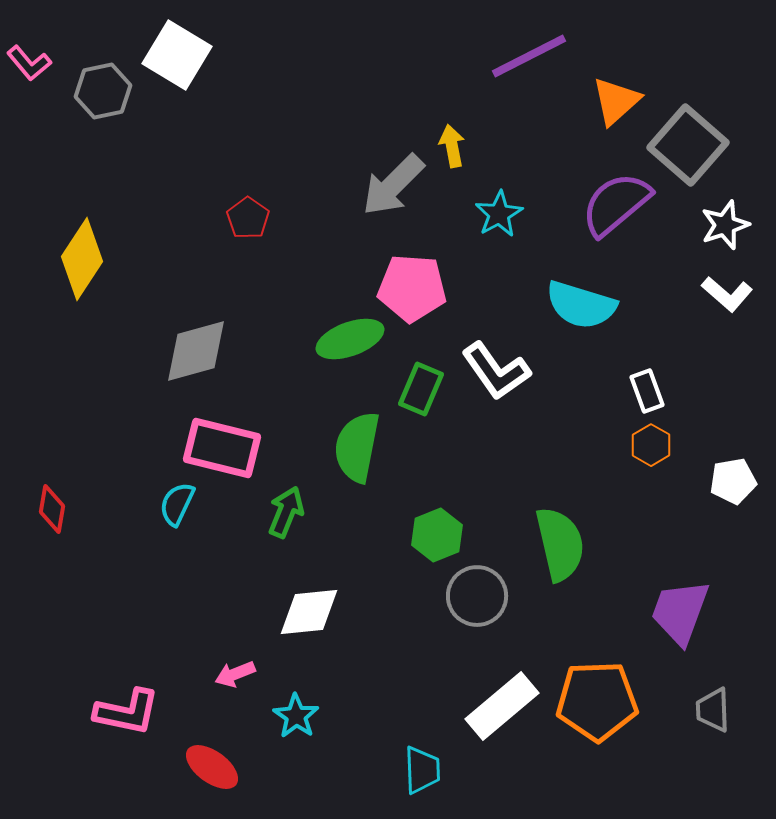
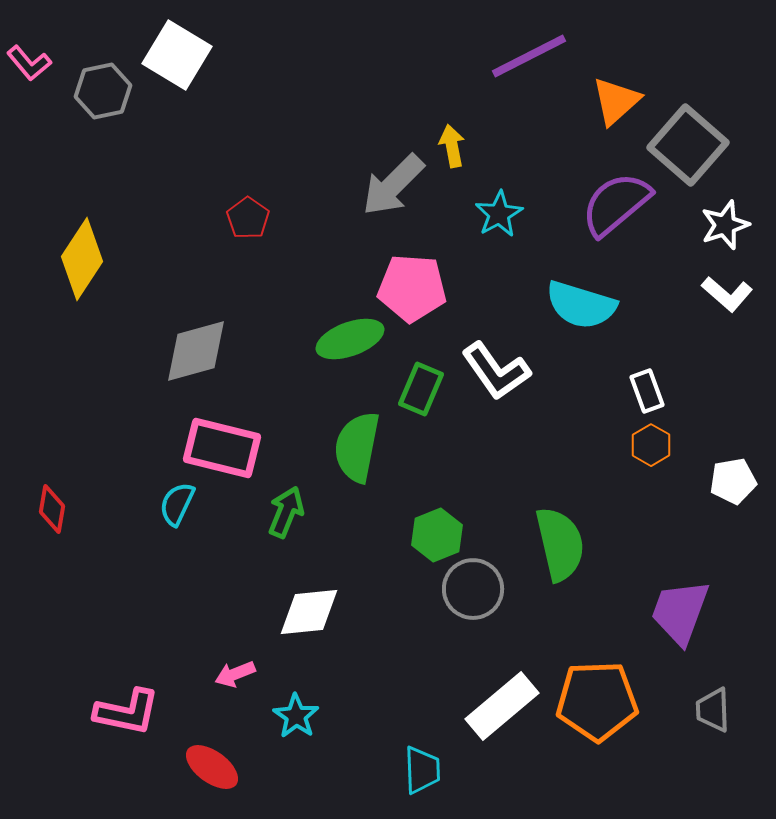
gray circle at (477, 596): moved 4 px left, 7 px up
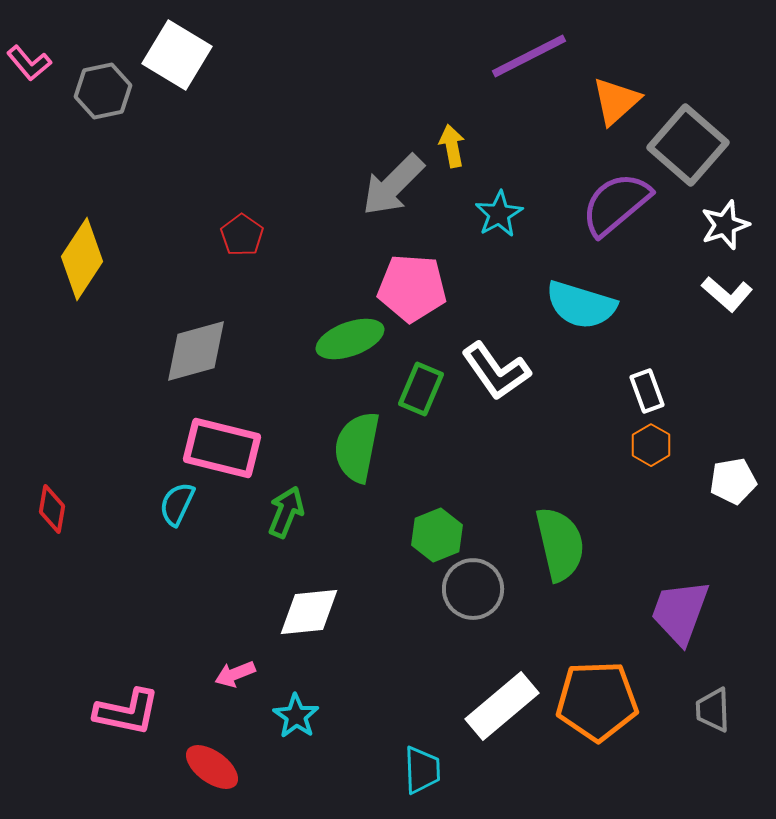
red pentagon at (248, 218): moved 6 px left, 17 px down
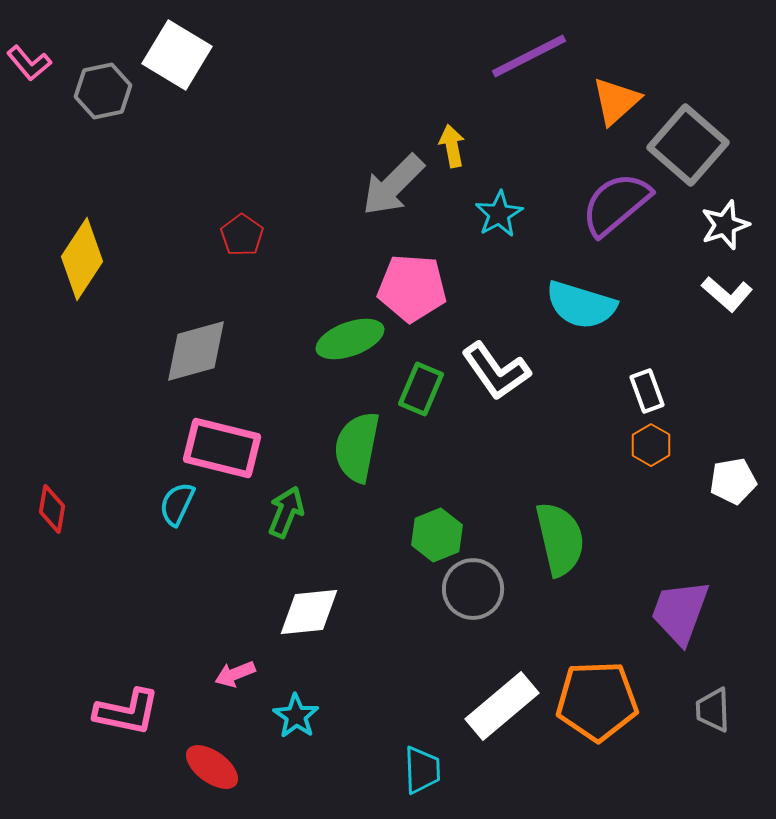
green semicircle at (560, 544): moved 5 px up
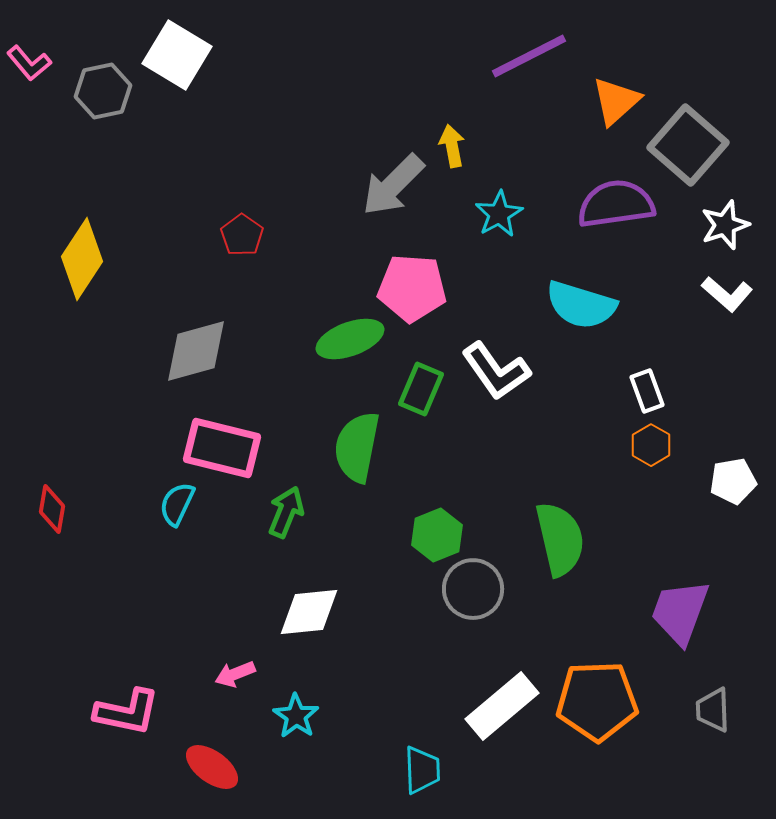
purple semicircle at (616, 204): rotated 32 degrees clockwise
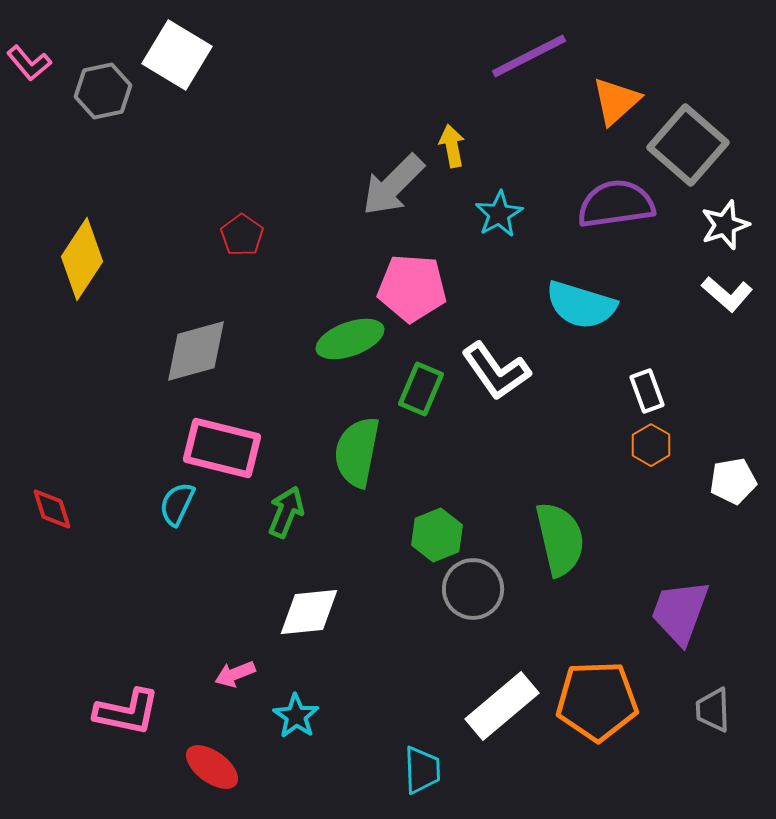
green semicircle at (357, 447): moved 5 px down
red diamond at (52, 509): rotated 27 degrees counterclockwise
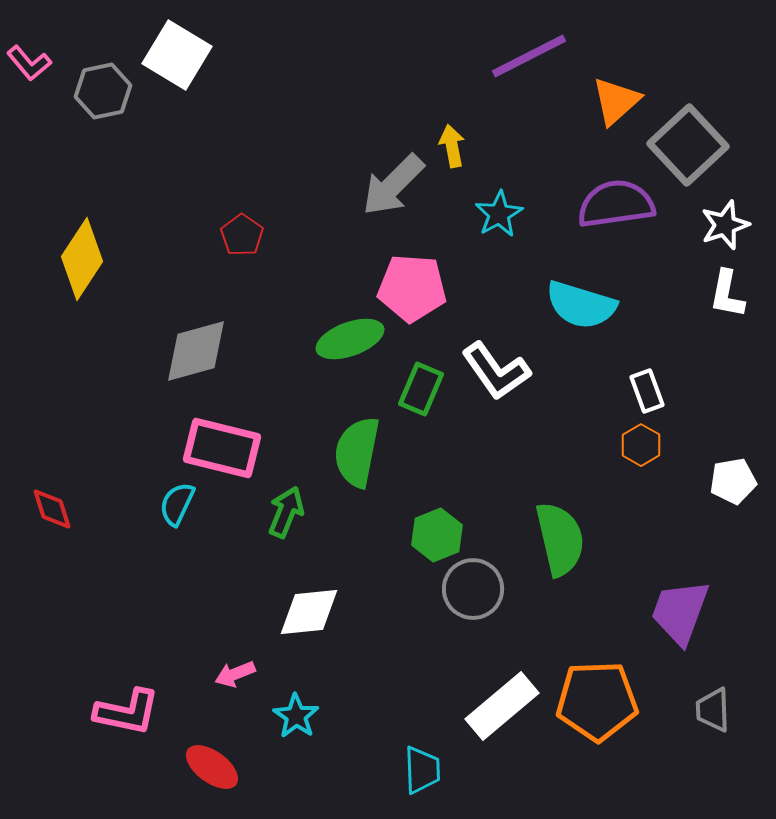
gray square at (688, 145): rotated 6 degrees clockwise
white L-shape at (727, 294): rotated 60 degrees clockwise
orange hexagon at (651, 445): moved 10 px left
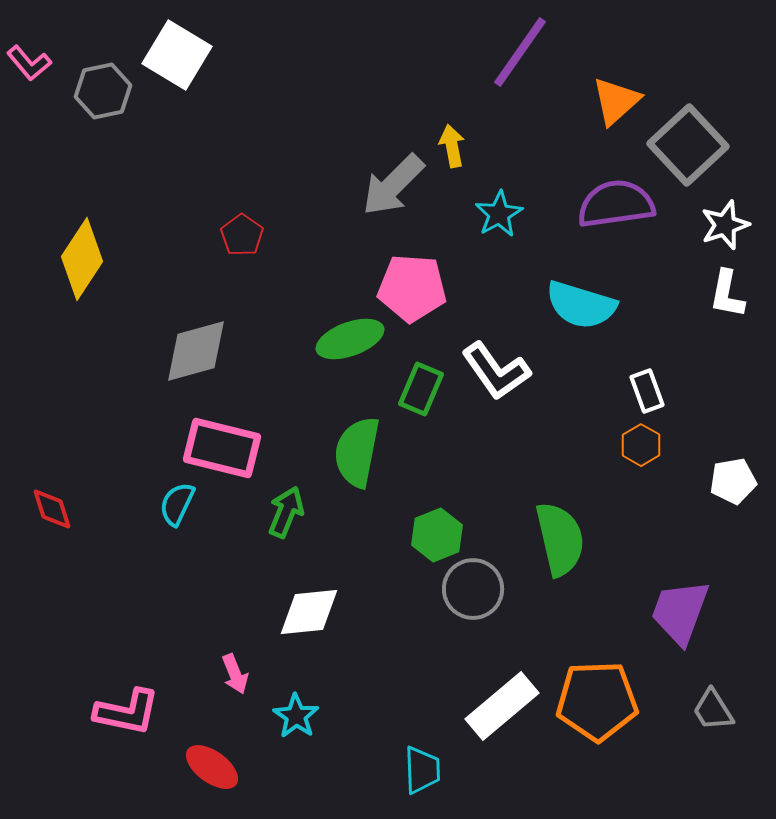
purple line at (529, 56): moved 9 px left, 4 px up; rotated 28 degrees counterclockwise
pink arrow at (235, 674): rotated 90 degrees counterclockwise
gray trapezoid at (713, 710): rotated 30 degrees counterclockwise
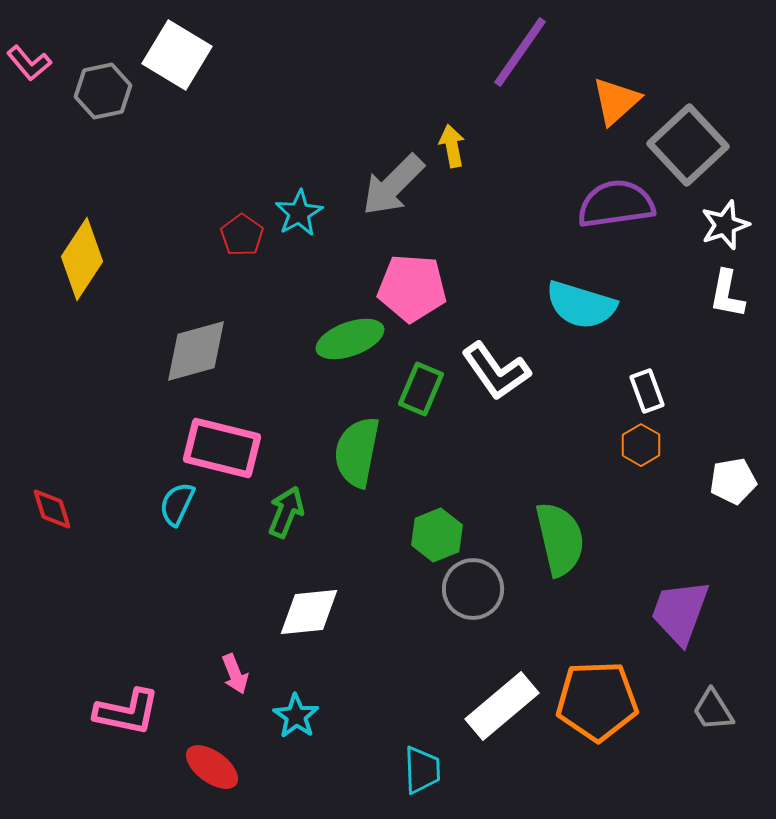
cyan star at (499, 214): moved 200 px left, 1 px up
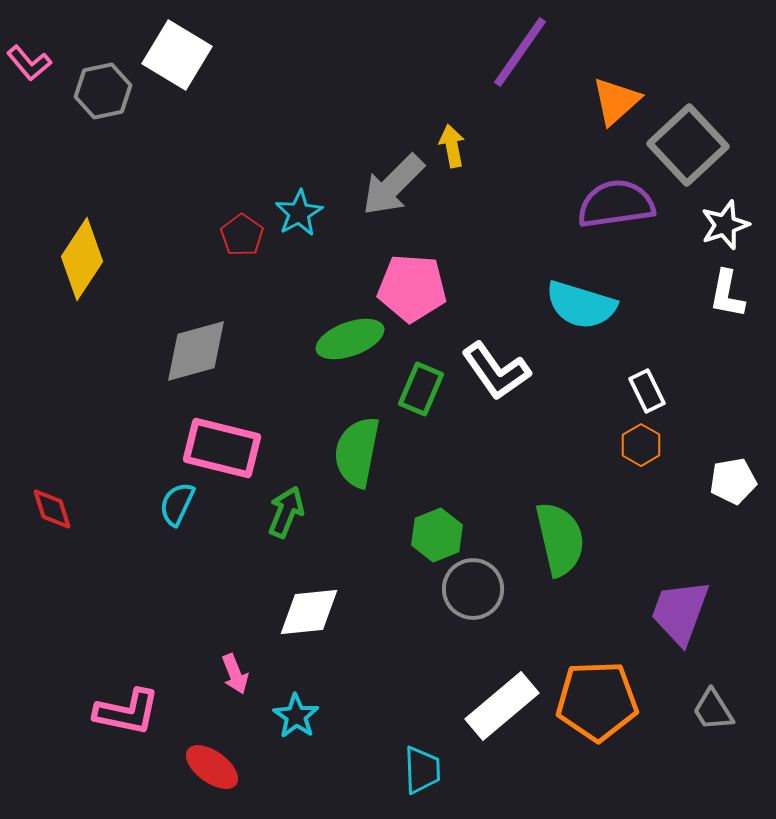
white rectangle at (647, 391): rotated 6 degrees counterclockwise
